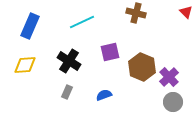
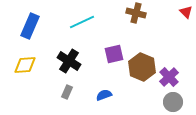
purple square: moved 4 px right, 2 px down
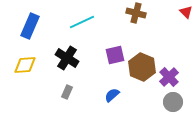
purple square: moved 1 px right, 1 px down
black cross: moved 2 px left, 3 px up
blue semicircle: moved 8 px right; rotated 21 degrees counterclockwise
